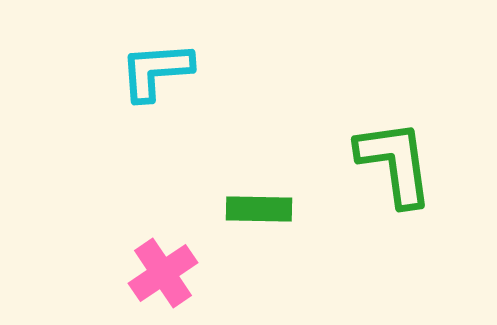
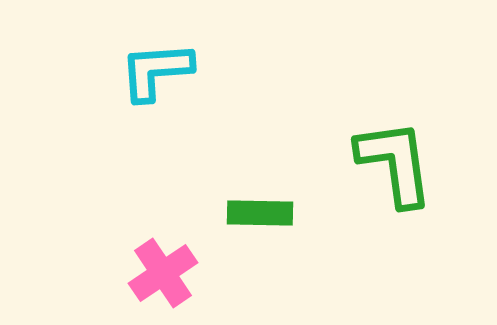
green rectangle: moved 1 px right, 4 px down
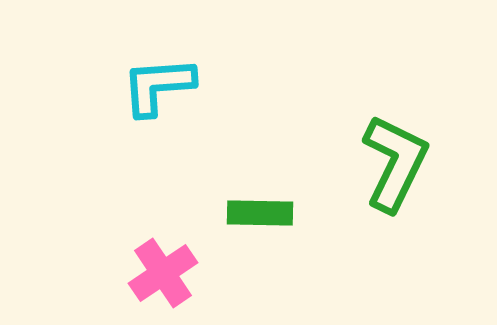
cyan L-shape: moved 2 px right, 15 px down
green L-shape: rotated 34 degrees clockwise
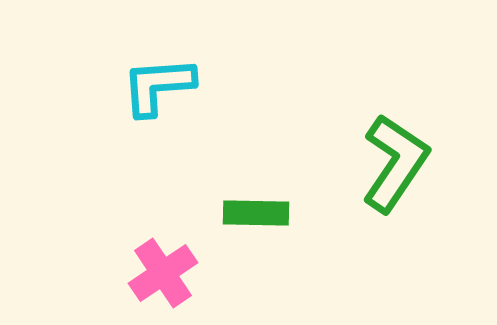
green L-shape: rotated 8 degrees clockwise
green rectangle: moved 4 px left
